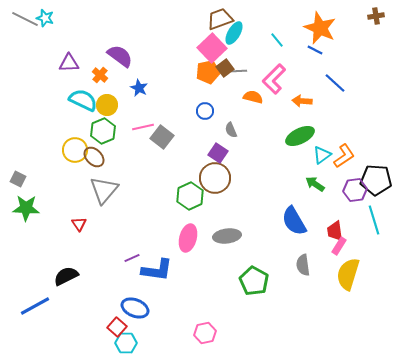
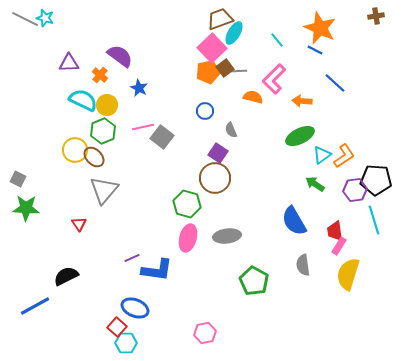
green hexagon at (190, 196): moved 3 px left, 8 px down; rotated 20 degrees counterclockwise
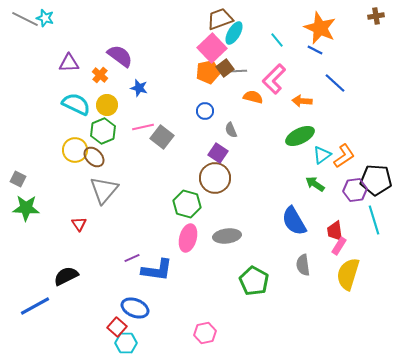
blue star at (139, 88): rotated 12 degrees counterclockwise
cyan semicircle at (83, 100): moved 7 px left, 4 px down
